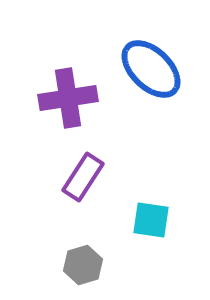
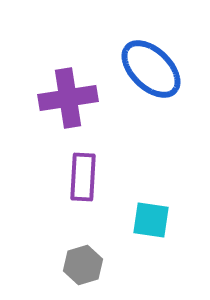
purple rectangle: rotated 30 degrees counterclockwise
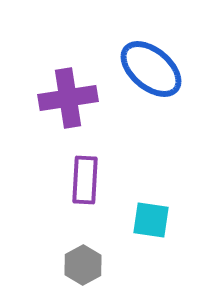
blue ellipse: rotated 4 degrees counterclockwise
purple rectangle: moved 2 px right, 3 px down
gray hexagon: rotated 12 degrees counterclockwise
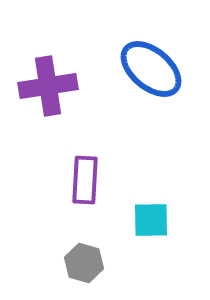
purple cross: moved 20 px left, 12 px up
cyan square: rotated 9 degrees counterclockwise
gray hexagon: moved 1 px right, 2 px up; rotated 15 degrees counterclockwise
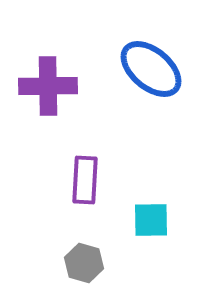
purple cross: rotated 8 degrees clockwise
